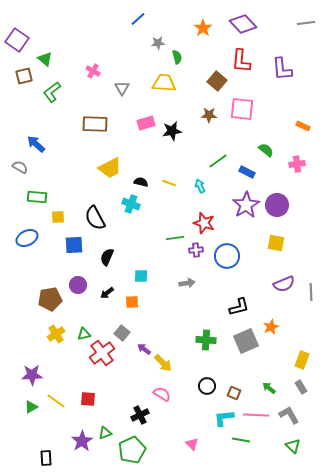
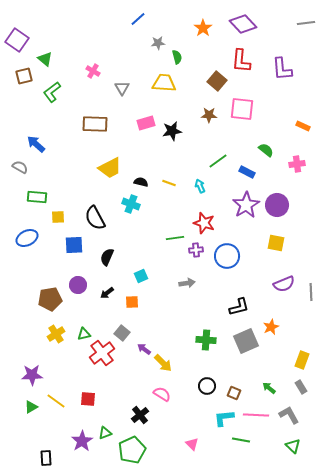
cyan square at (141, 276): rotated 24 degrees counterclockwise
black cross at (140, 415): rotated 12 degrees counterclockwise
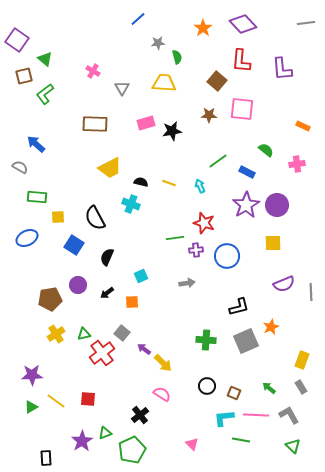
green L-shape at (52, 92): moved 7 px left, 2 px down
yellow square at (276, 243): moved 3 px left; rotated 12 degrees counterclockwise
blue square at (74, 245): rotated 36 degrees clockwise
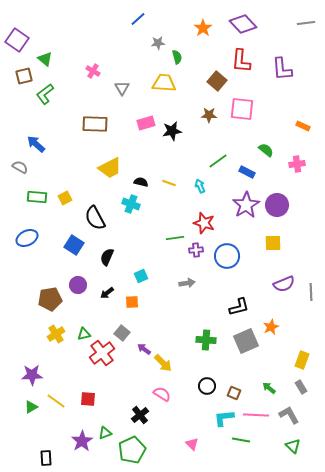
yellow square at (58, 217): moved 7 px right, 19 px up; rotated 24 degrees counterclockwise
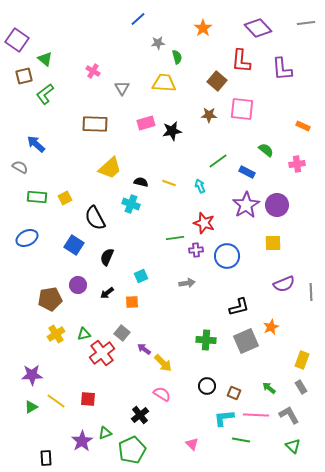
purple diamond at (243, 24): moved 15 px right, 4 px down
yellow trapezoid at (110, 168): rotated 15 degrees counterclockwise
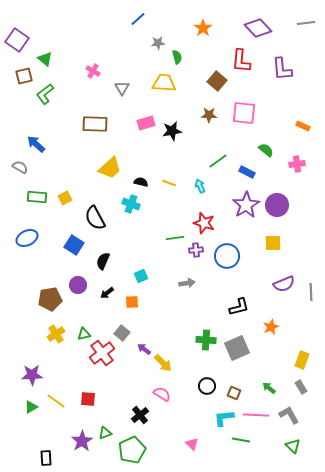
pink square at (242, 109): moved 2 px right, 4 px down
black semicircle at (107, 257): moved 4 px left, 4 px down
gray square at (246, 341): moved 9 px left, 7 px down
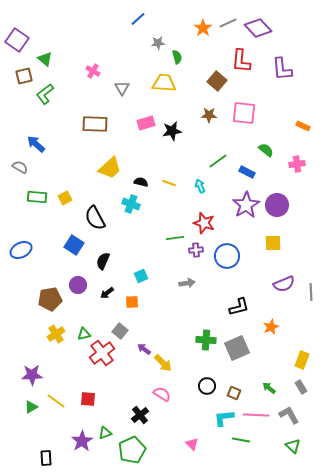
gray line at (306, 23): moved 78 px left; rotated 18 degrees counterclockwise
blue ellipse at (27, 238): moved 6 px left, 12 px down
gray square at (122, 333): moved 2 px left, 2 px up
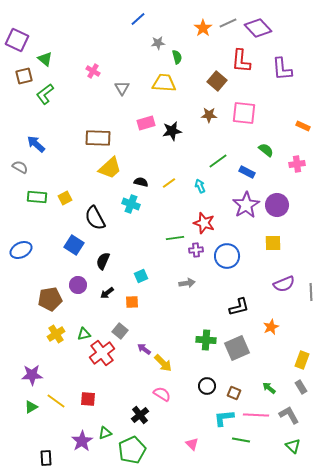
purple square at (17, 40): rotated 10 degrees counterclockwise
brown rectangle at (95, 124): moved 3 px right, 14 px down
yellow line at (169, 183): rotated 56 degrees counterclockwise
